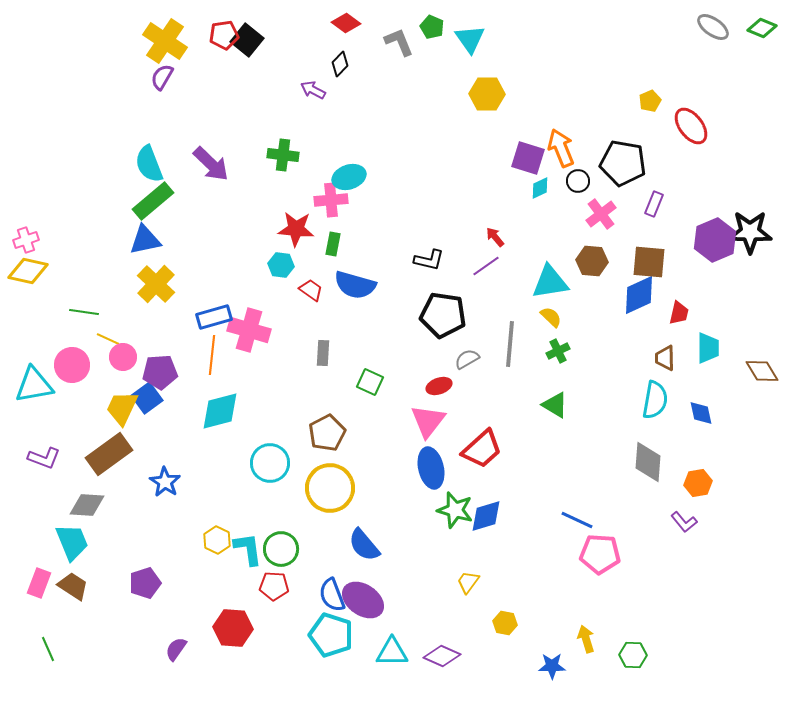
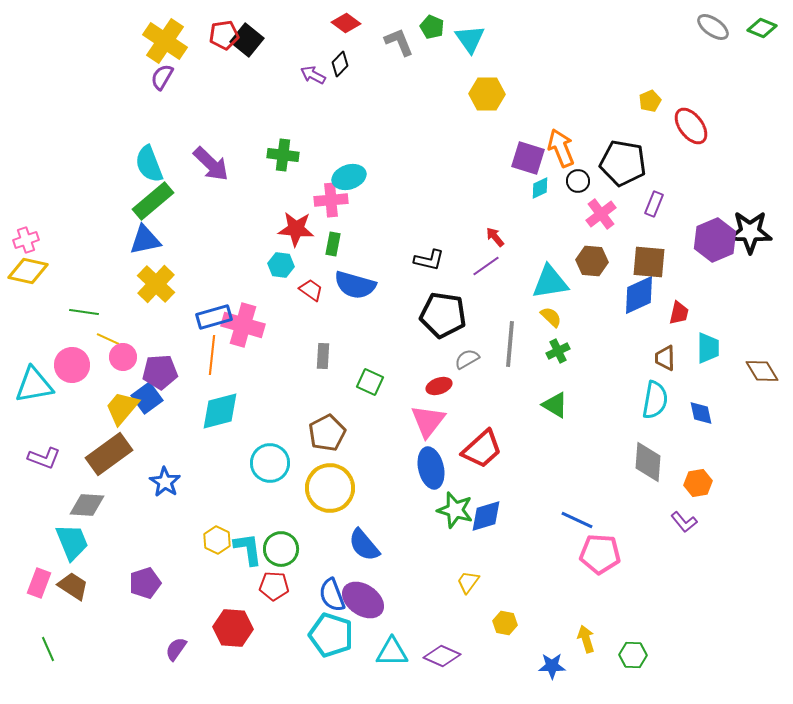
purple arrow at (313, 90): moved 15 px up
pink cross at (249, 330): moved 6 px left, 5 px up
gray rectangle at (323, 353): moved 3 px down
yellow trapezoid at (122, 408): rotated 15 degrees clockwise
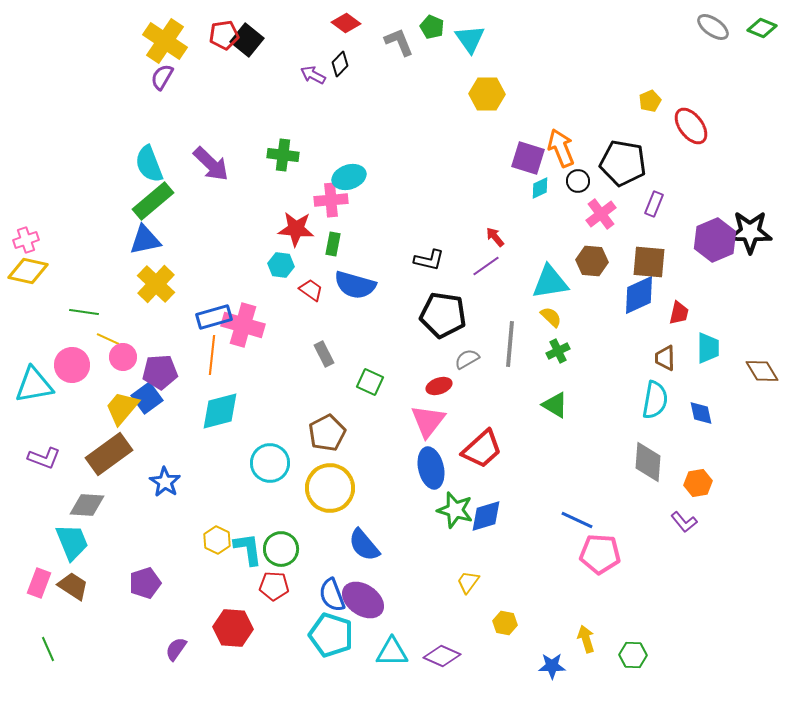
gray rectangle at (323, 356): moved 1 px right, 2 px up; rotated 30 degrees counterclockwise
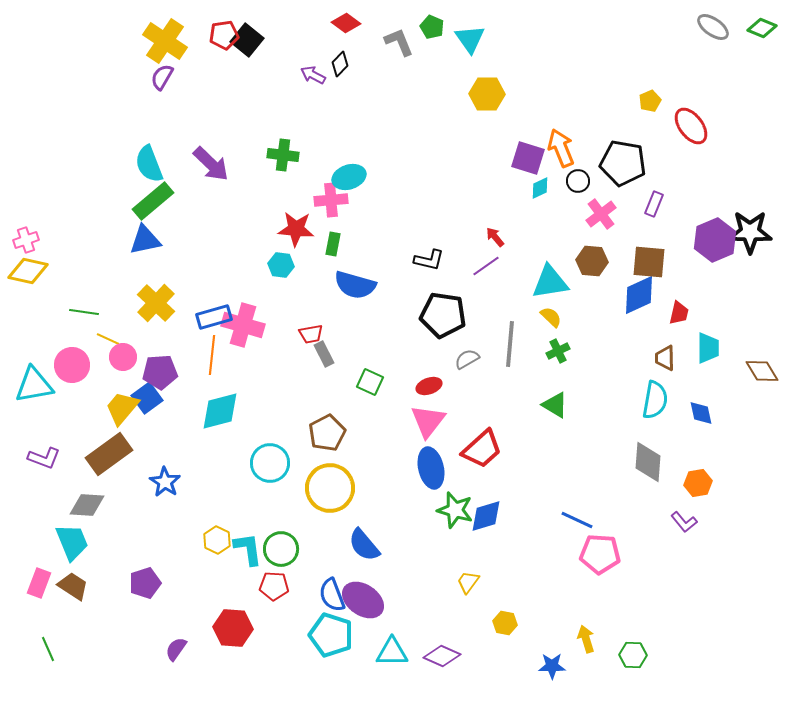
yellow cross at (156, 284): moved 19 px down
red trapezoid at (311, 290): moved 44 px down; rotated 135 degrees clockwise
red ellipse at (439, 386): moved 10 px left
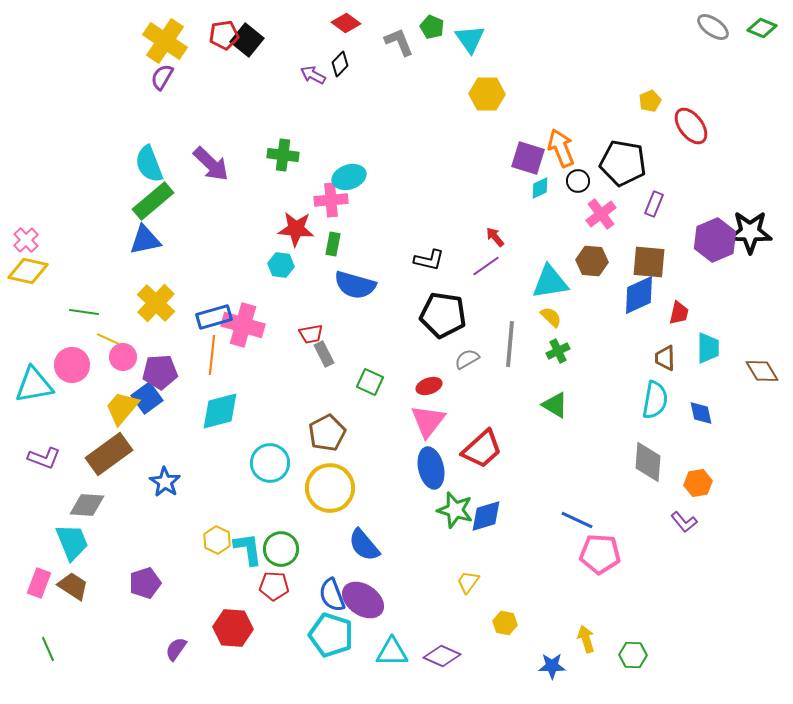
pink cross at (26, 240): rotated 25 degrees counterclockwise
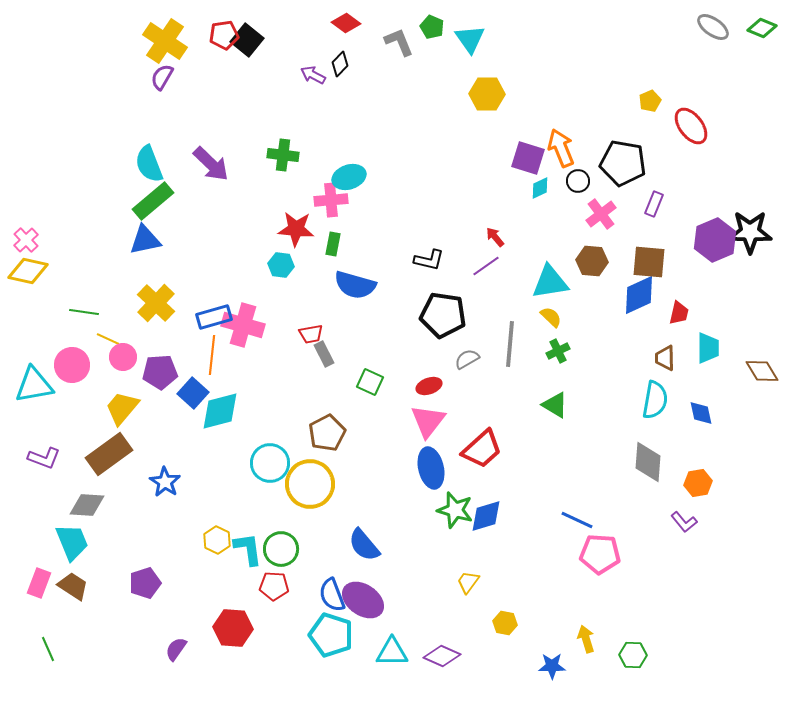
blue square at (147, 398): moved 46 px right, 5 px up; rotated 12 degrees counterclockwise
yellow circle at (330, 488): moved 20 px left, 4 px up
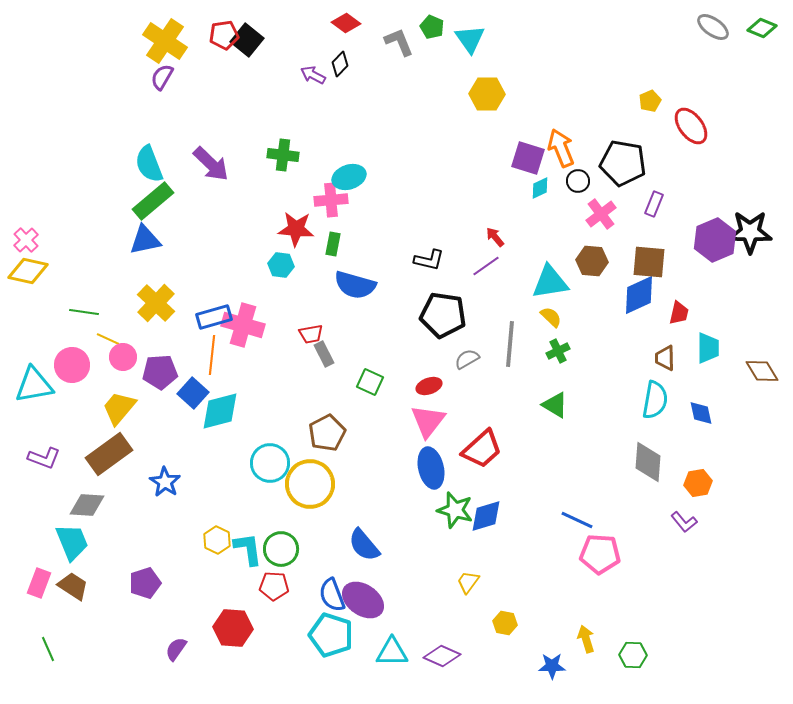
yellow trapezoid at (122, 408): moved 3 px left
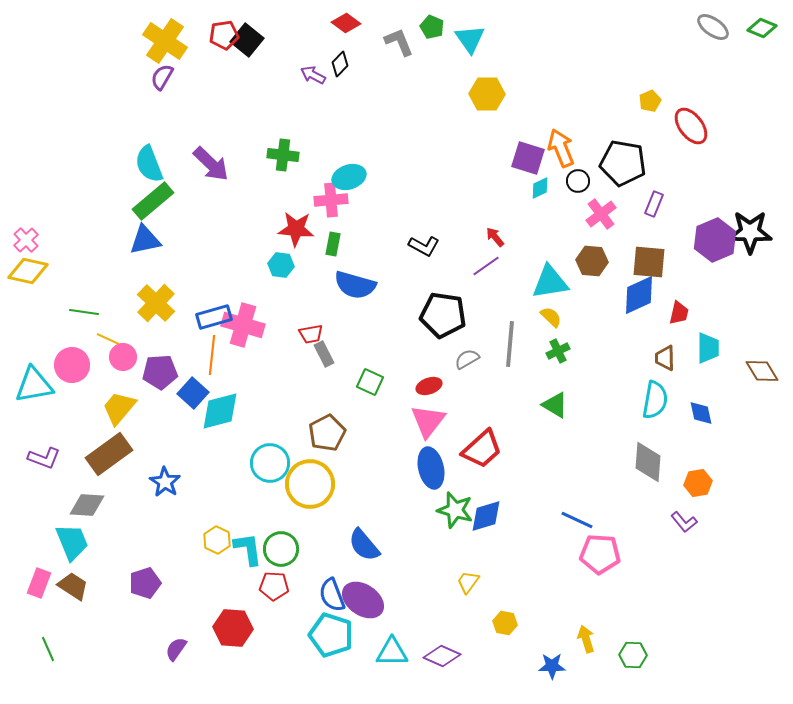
black L-shape at (429, 260): moved 5 px left, 14 px up; rotated 16 degrees clockwise
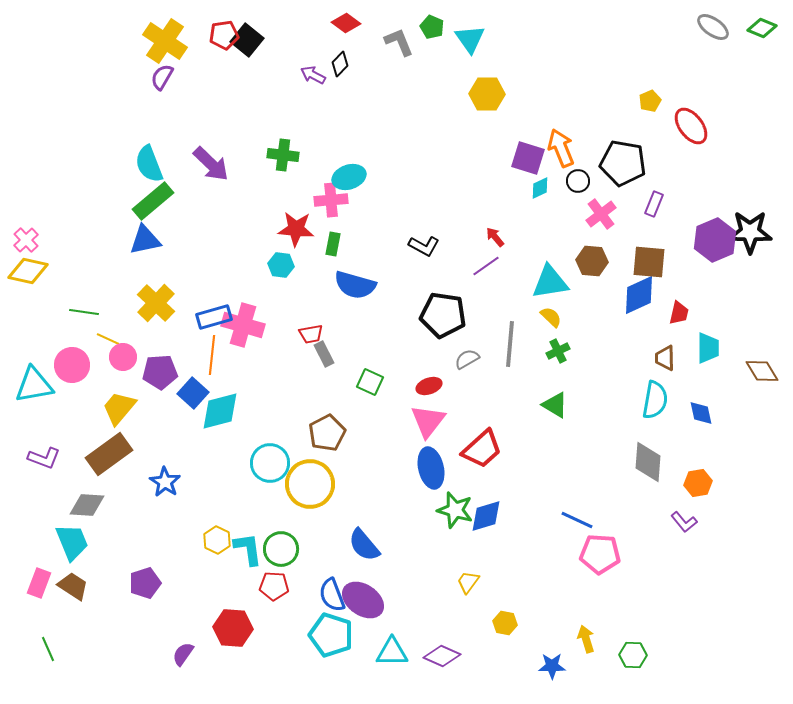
purple semicircle at (176, 649): moved 7 px right, 5 px down
